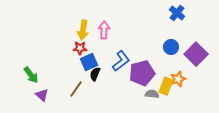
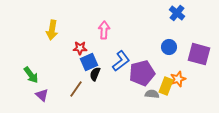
yellow arrow: moved 31 px left
blue circle: moved 2 px left
purple square: moved 3 px right; rotated 30 degrees counterclockwise
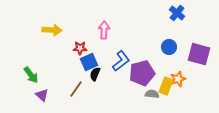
yellow arrow: rotated 96 degrees counterclockwise
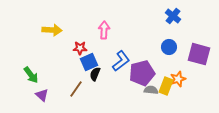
blue cross: moved 4 px left, 3 px down
gray semicircle: moved 1 px left, 4 px up
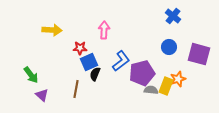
brown line: rotated 24 degrees counterclockwise
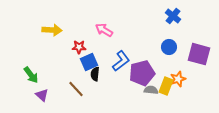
pink arrow: rotated 60 degrees counterclockwise
red star: moved 1 px left, 1 px up
black semicircle: rotated 16 degrees counterclockwise
brown line: rotated 54 degrees counterclockwise
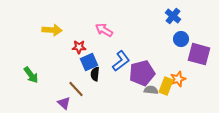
blue circle: moved 12 px right, 8 px up
purple triangle: moved 22 px right, 8 px down
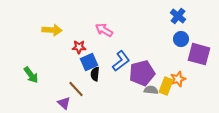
blue cross: moved 5 px right
